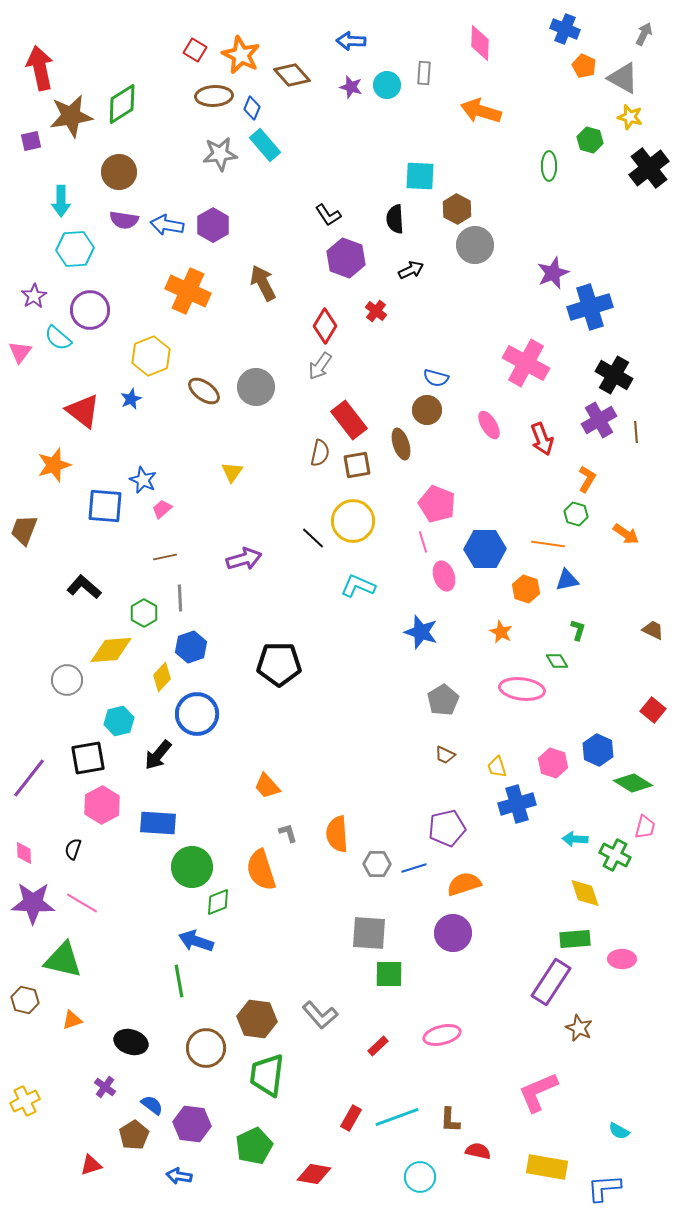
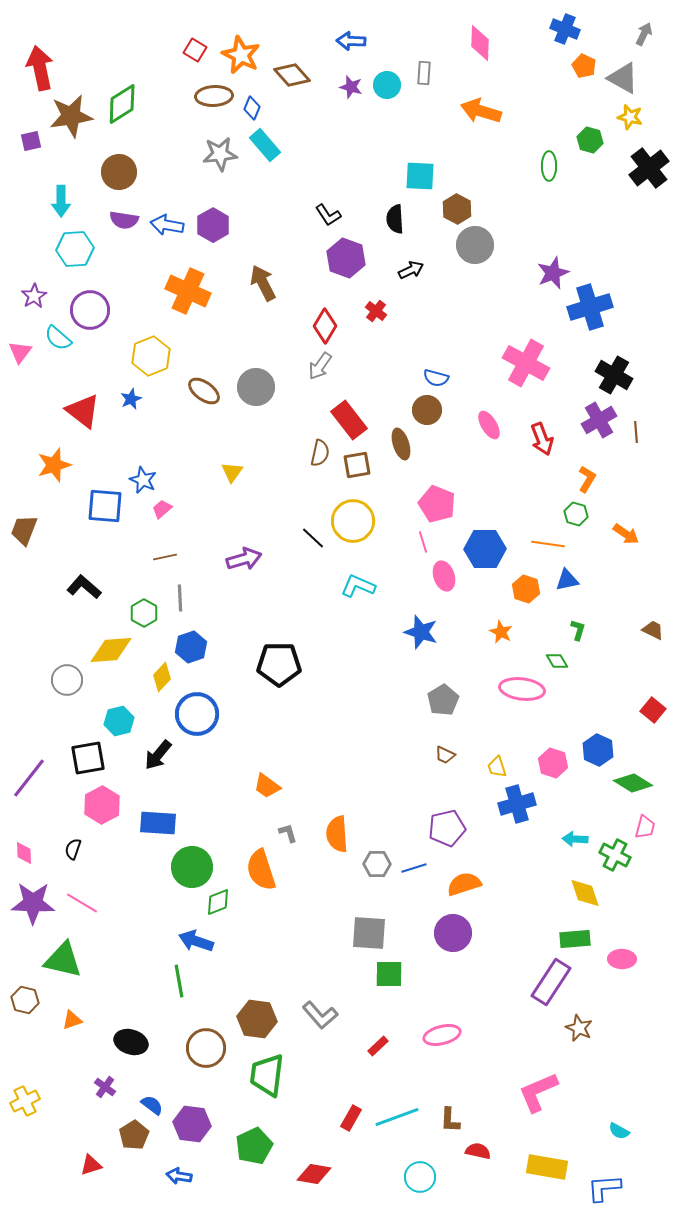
orange trapezoid at (267, 786): rotated 12 degrees counterclockwise
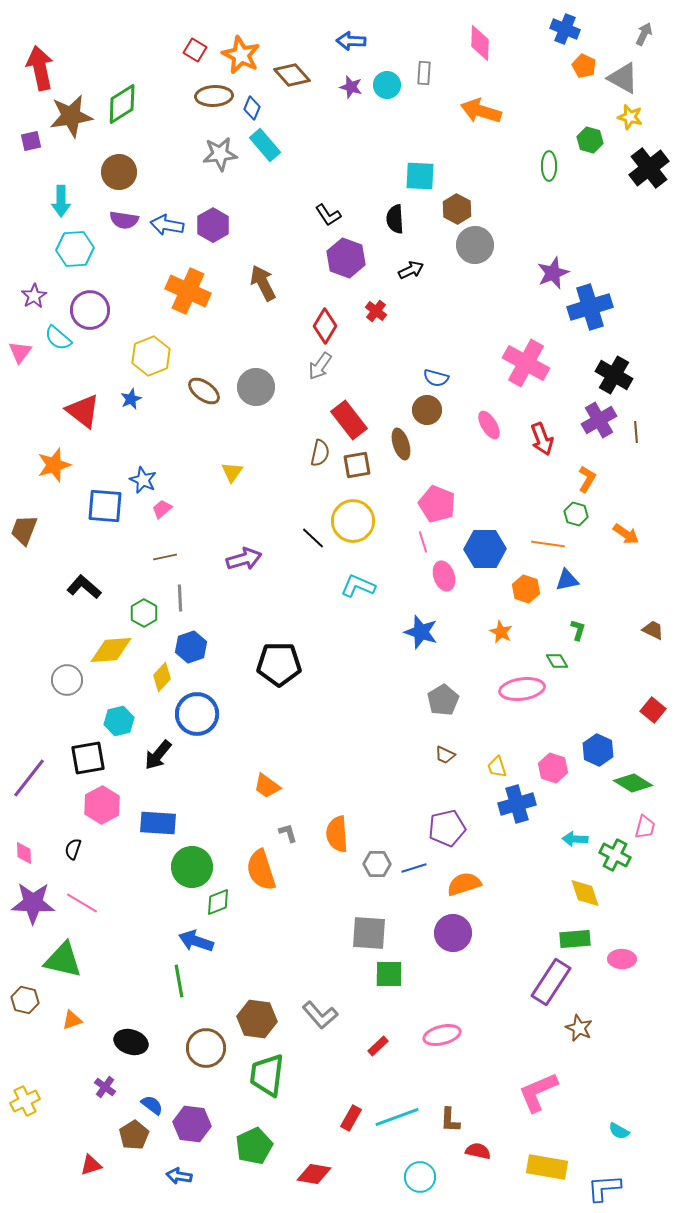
pink ellipse at (522, 689): rotated 15 degrees counterclockwise
pink hexagon at (553, 763): moved 5 px down
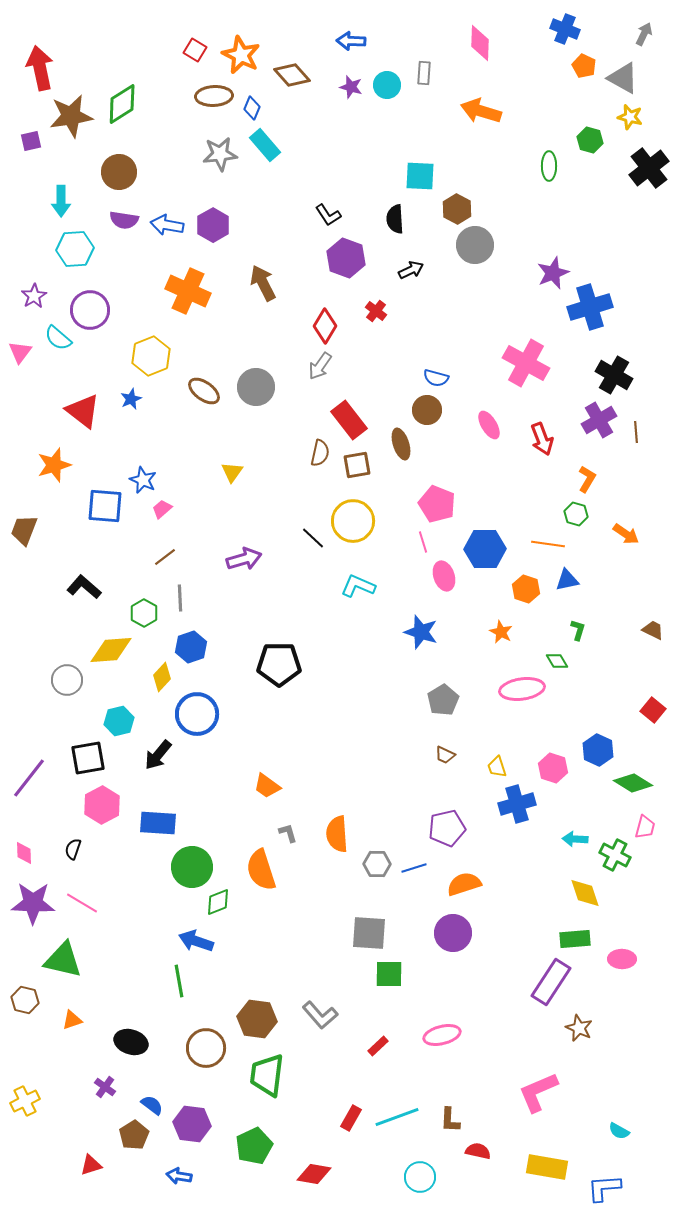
brown line at (165, 557): rotated 25 degrees counterclockwise
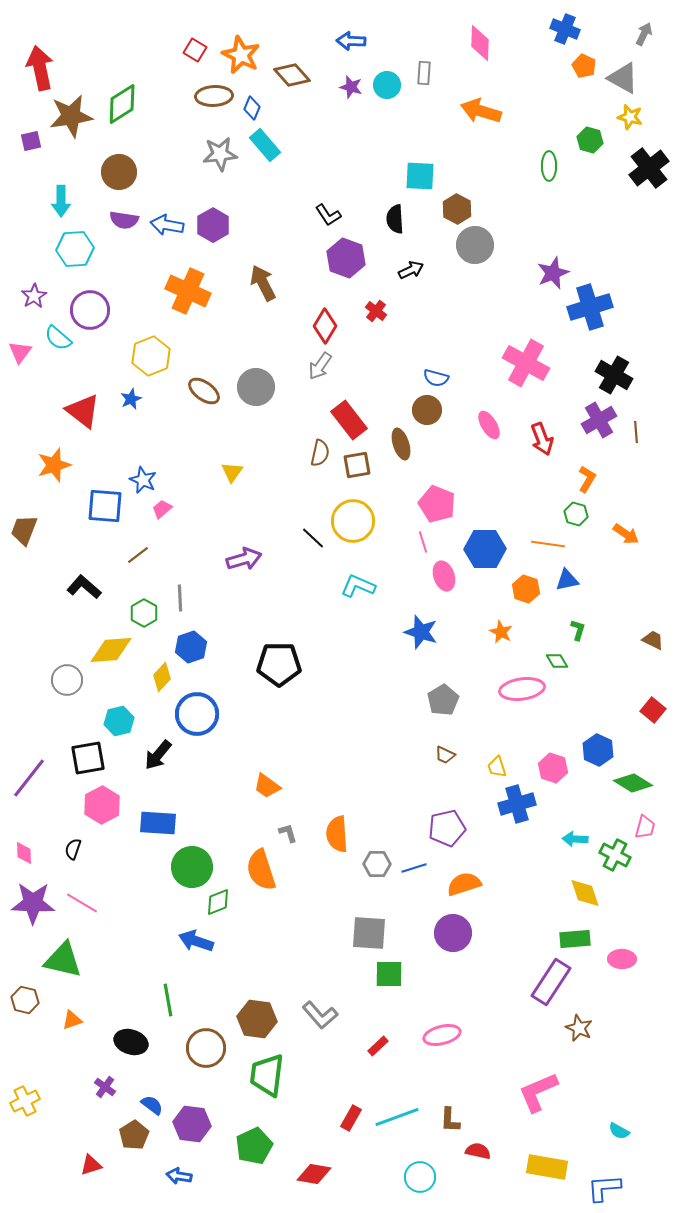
brown line at (165, 557): moved 27 px left, 2 px up
brown trapezoid at (653, 630): moved 10 px down
green line at (179, 981): moved 11 px left, 19 px down
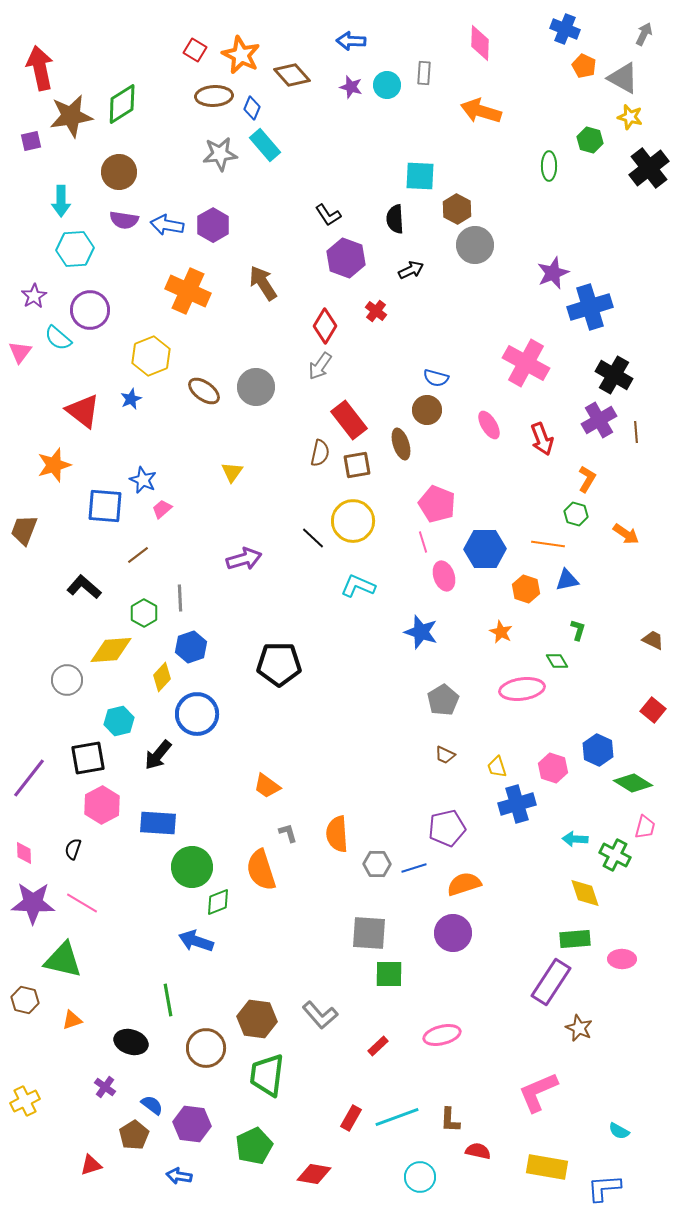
brown arrow at (263, 283): rotated 6 degrees counterclockwise
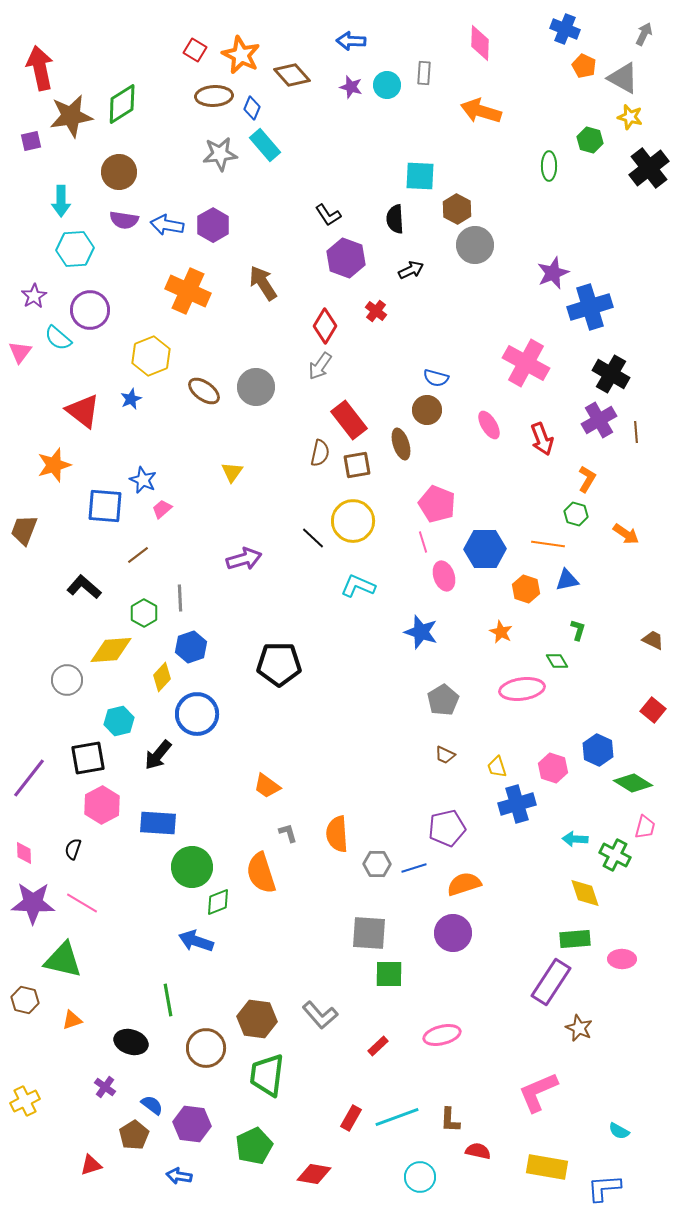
black cross at (614, 375): moved 3 px left, 1 px up
orange semicircle at (261, 870): moved 3 px down
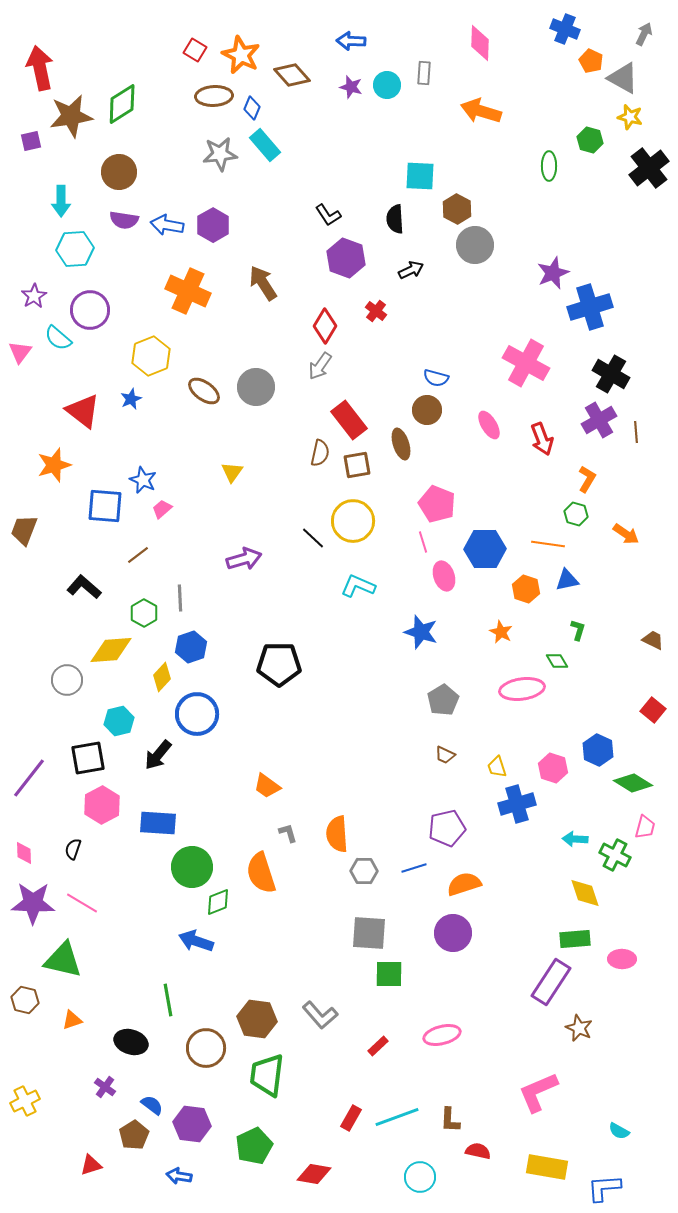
orange pentagon at (584, 66): moved 7 px right, 5 px up
gray hexagon at (377, 864): moved 13 px left, 7 px down
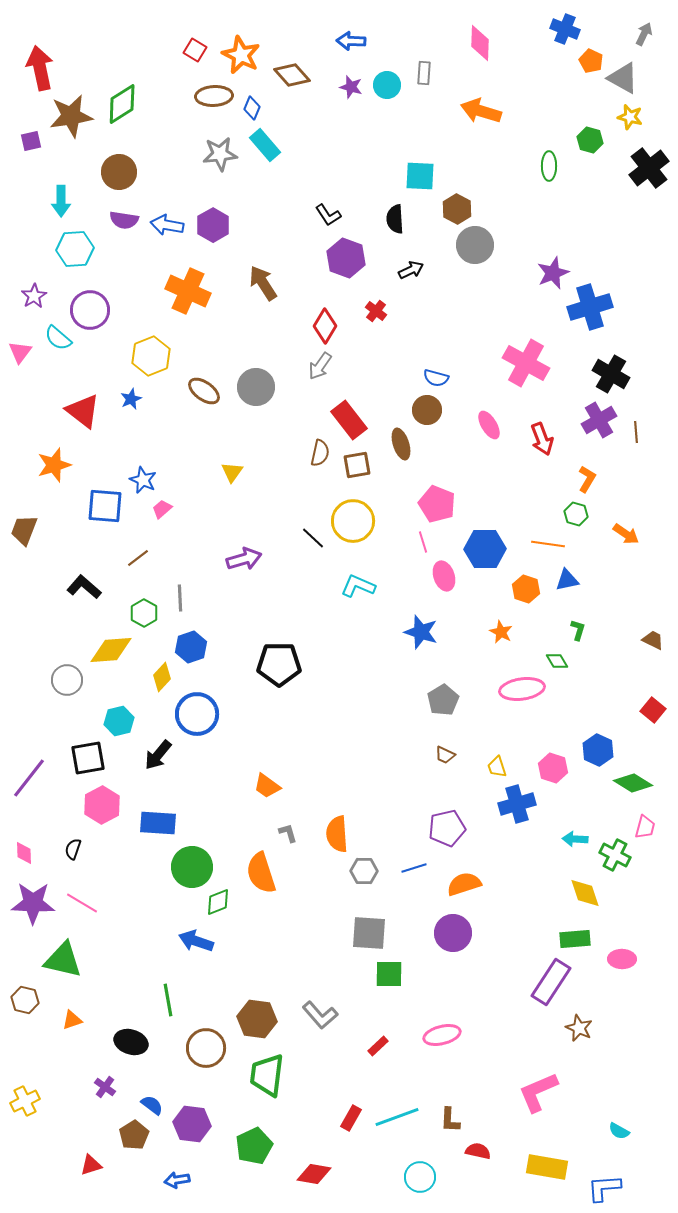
brown line at (138, 555): moved 3 px down
blue arrow at (179, 1176): moved 2 px left, 4 px down; rotated 20 degrees counterclockwise
